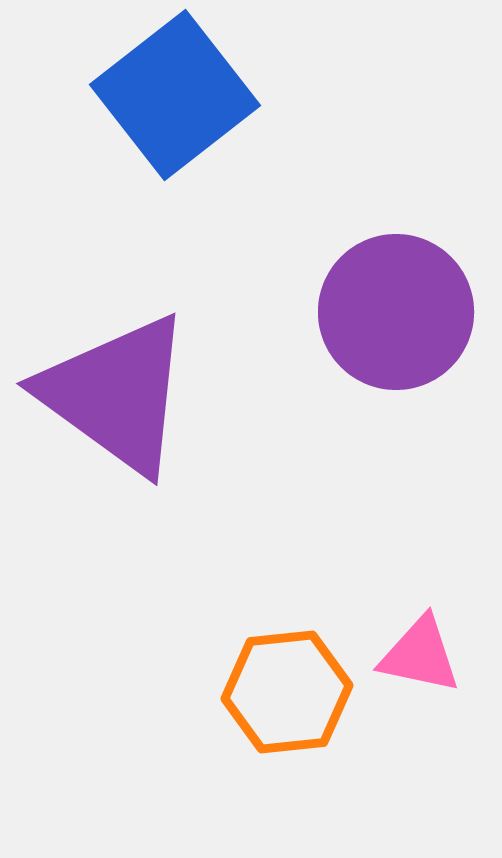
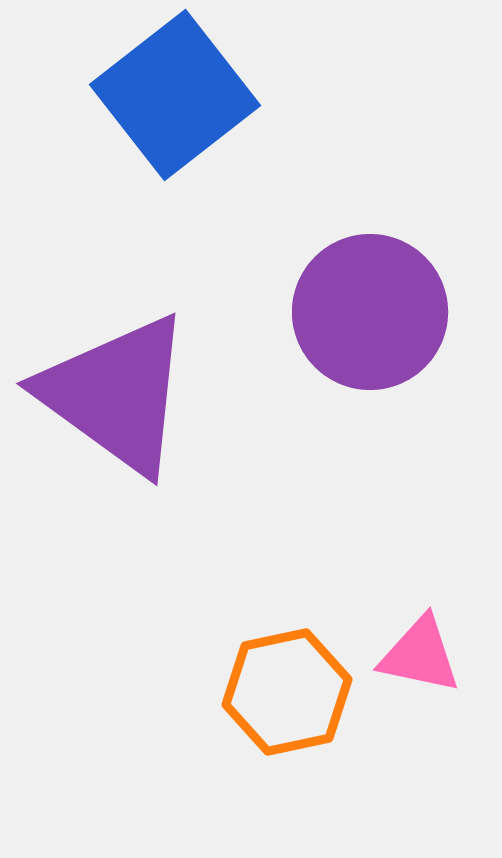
purple circle: moved 26 px left
orange hexagon: rotated 6 degrees counterclockwise
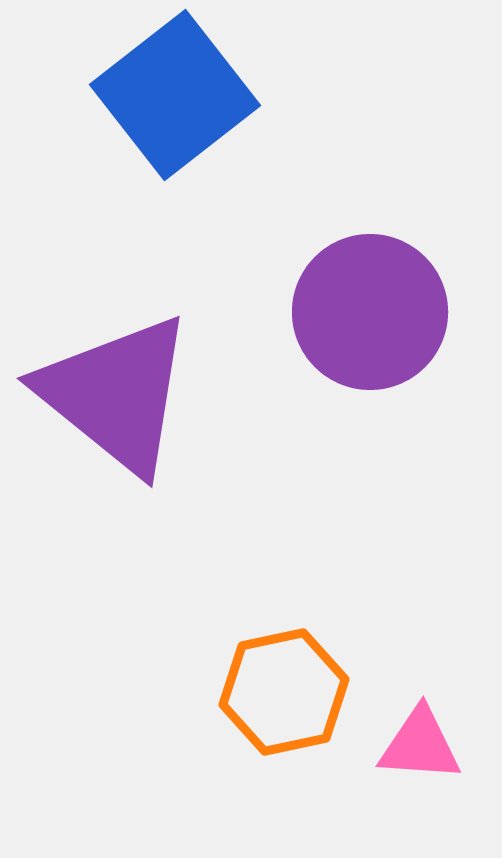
purple triangle: rotated 3 degrees clockwise
pink triangle: moved 90 px down; rotated 8 degrees counterclockwise
orange hexagon: moved 3 px left
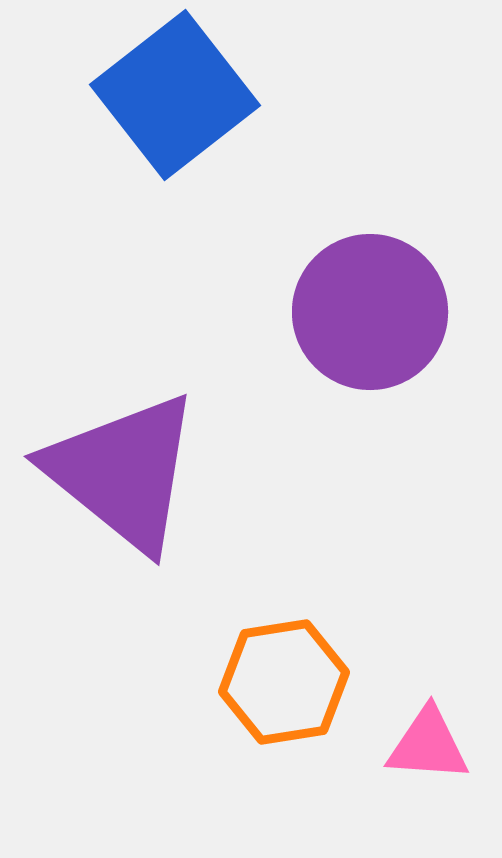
purple triangle: moved 7 px right, 78 px down
orange hexagon: moved 10 px up; rotated 3 degrees clockwise
pink triangle: moved 8 px right
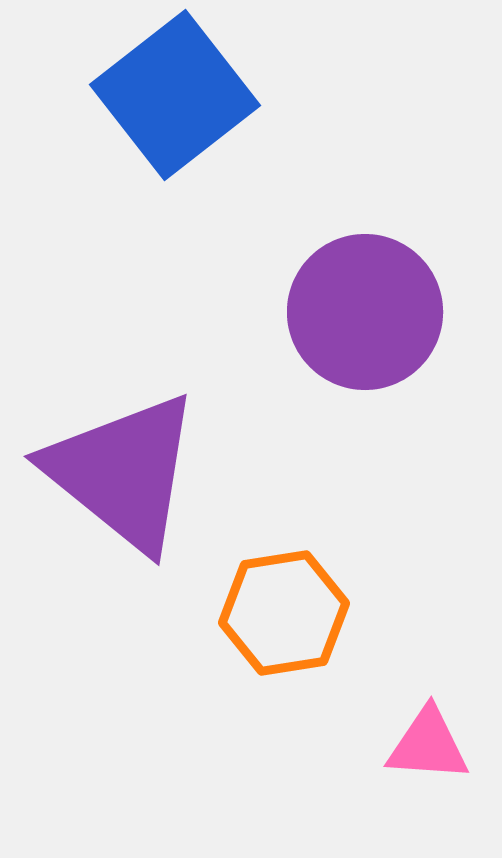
purple circle: moved 5 px left
orange hexagon: moved 69 px up
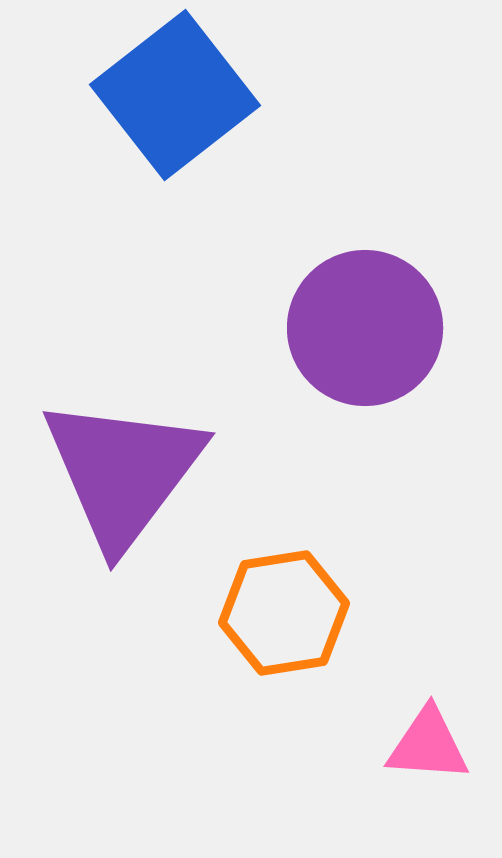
purple circle: moved 16 px down
purple triangle: rotated 28 degrees clockwise
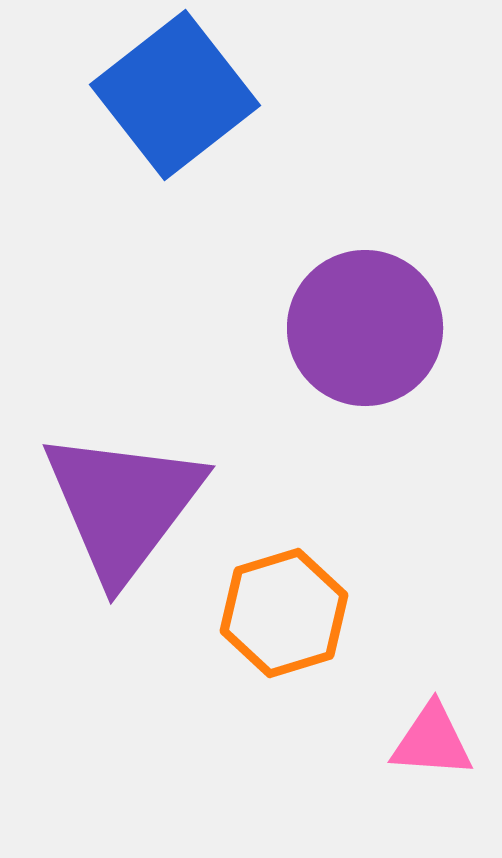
purple triangle: moved 33 px down
orange hexagon: rotated 8 degrees counterclockwise
pink triangle: moved 4 px right, 4 px up
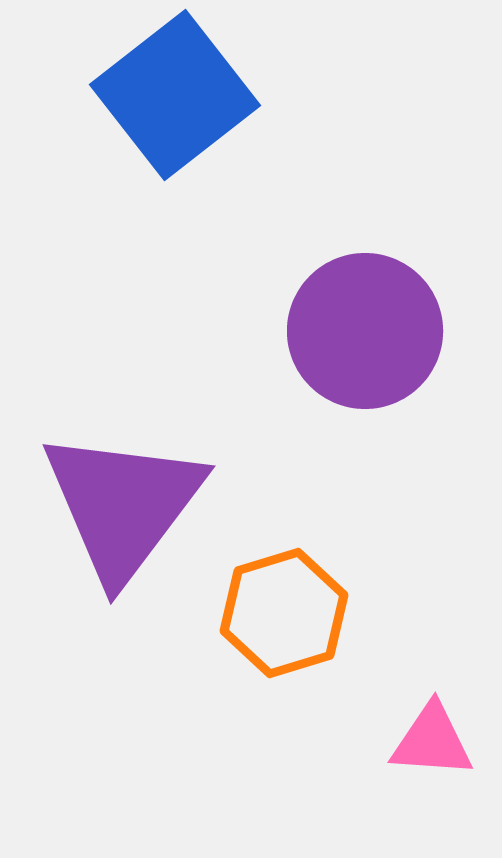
purple circle: moved 3 px down
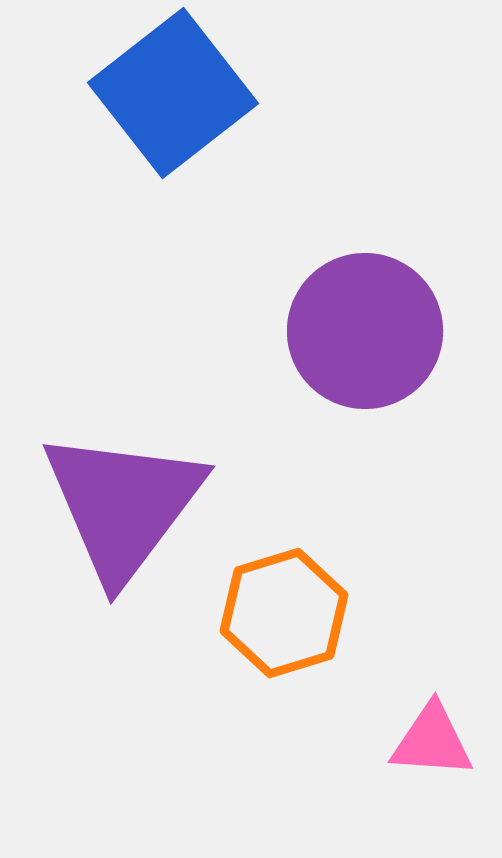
blue square: moved 2 px left, 2 px up
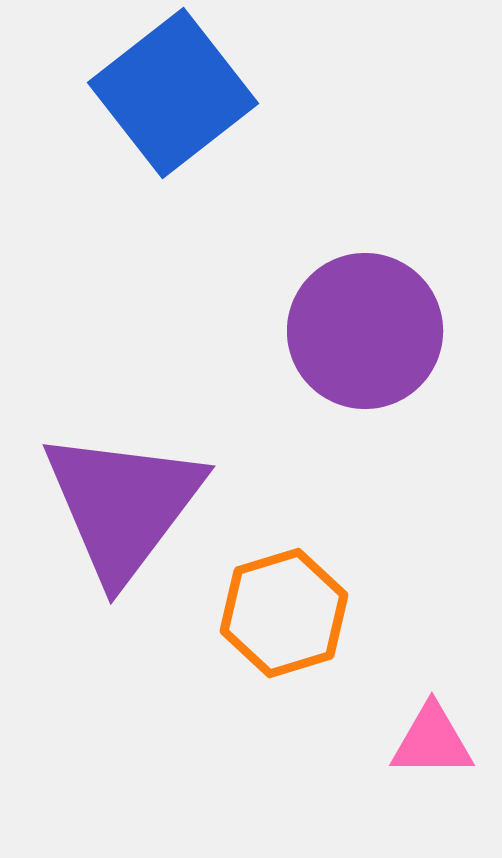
pink triangle: rotated 4 degrees counterclockwise
